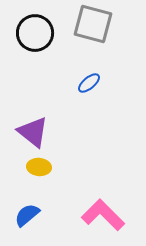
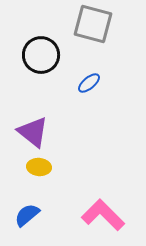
black circle: moved 6 px right, 22 px down
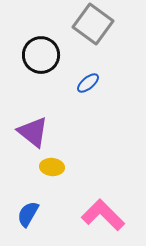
gray square: rotated 21 degrees clockwise
blue ellipse: moved 1 px left
yellow ellipse: moved 13 px right
blue semicircle: moved 1 px right, 1 px up; rotated 20 degrees counterclockwise
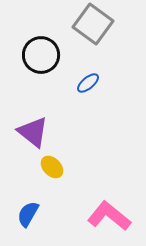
yellow ellipse: rotated 40 degrees clockwise
pink L-shape: moved 6 px right, 1 px down; rotated 6 degrees counterclockwise
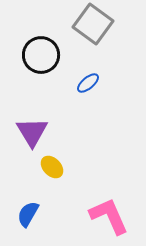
purple triangle: moved 1 px left; rotated 20 degrees clockwise
pink L-shape: rotated 27 degrees clockwise
